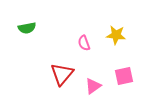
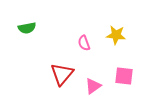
pink square: rotated 18 degrees clockwise
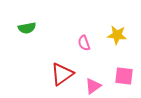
yellow star: moved 1 px right
red triangle: rotated 15 degrees clockwise
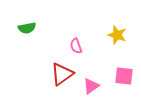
yellow star: rotated 12 degrees clockwise
pink semicircle: moved 8 px left, 3 px down
pink triangle: moved 2 px left
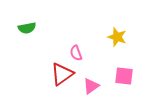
yellow star: moved 2 px down
pink semicircle: moved 7 px down
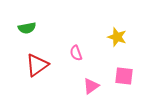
red triangle: moved 25 px left, 9 px up
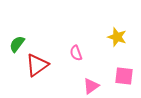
green semicircle: moved 10 px left, 16 px down; rotated 138 degrees clockwise
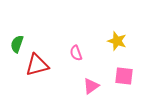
yellow star: moved 4 px down
green semicircle: rotated 18 degrees counterclockwise
red triangle: rotated 20 degrees clockwise
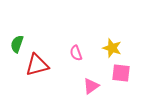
yellow star: moved 5 px left, 7 px down
pink square: moved 3 px left, 3 px up
